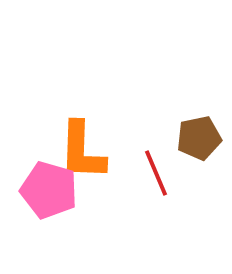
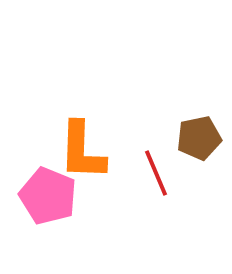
pink pentagon: moved 1 px left, 6 px down; rotated 6 degrees clockwise
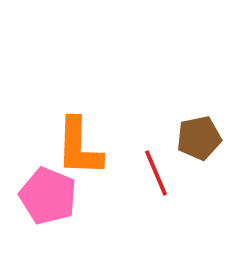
orange L-shape: moved 3 px left, 4 px up
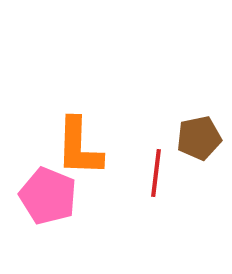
red line: rotated 30 degrees clockwise
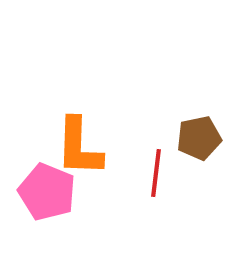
pink pentagon: moved 1 px left, 4 px up
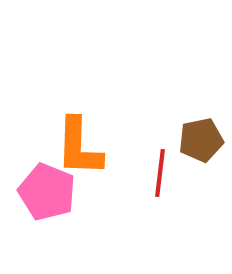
brown pentagon: moved 2 px right, 2 px down
red line: moved 4 px right
